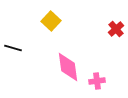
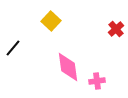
black line: rotated 66 degrees counterclockwise
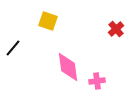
yellow square: moved 3 px left; rotated 24 degrees counterclockwise
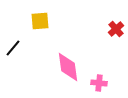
yellow square: moved 8 px left; rotated 24 degrees counterclockwise
pink cross: moved 2 px right, 2 px down; rotated 14 degrees clockwise
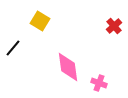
yellow square: rotated 36 degrees clockwise
red cross: moved 2 px left, 3 px up
pink cross: rotated 14 degrees clockwise
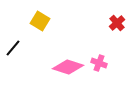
red cross: moved 3 px right, 3 px up
pink diamond: rotated 64 degrees counterclockwise
pink cross: moved 20 px up
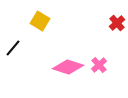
pink cross: moved 2 px down; rotated 28 degrees clockwise
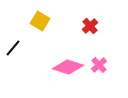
red cross: moved 27 px left, 3 px down
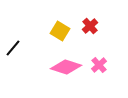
yellow square: moved 20 px right, 10 px down
pink diamond: moved 2 px left
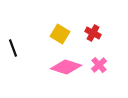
red cross: moved 3 px right, 7 px down; rotated 21 degrees counterclockwise
yellow square: moved 3 px down
black line: rotated 60 degrees counterclockwise
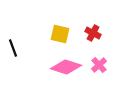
yellow square: rotated 18 degrees counterclockwise
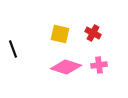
black line: moved 1 px down
pink cross: rotated 35 degrees clockwise
